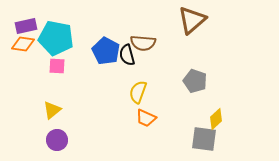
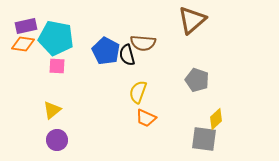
gray pentagon: moved 2 px right, 1 px up
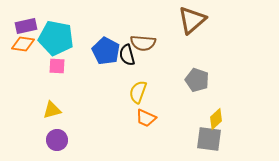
yellow triangle: rotated 24 degrees clockwise
gray square: moved 5 px right
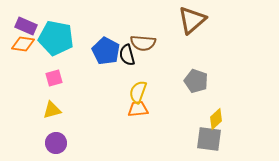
purple rectangle: rotated 35 degrees clockwise
pink square: moved 3 px left, 12 px down; rotated 18 degrees counterclockwise
gray pentagon: moved 1 px left, 1 px down
orange trapezoid: moved 8 px left, 9 px up; rotated 150 degrees clockwise
purple circle: moved 1 px left, 3 px down
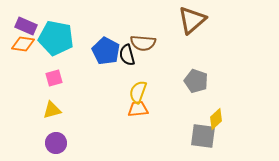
gray square: moved 6 px left, 3 px up
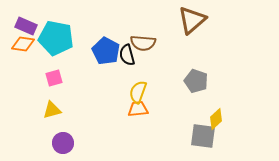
purple circle: moved 7 px right
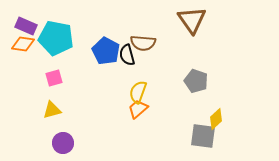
brown triangle: rotated 24 degrees counterclockwise
orange trapezoid: rotated 35 degrees counterclockwise
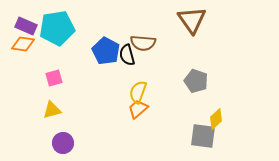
cyan pentagon: moved 1 px right, 10 px up; rotated 20 degrees counterclockwise
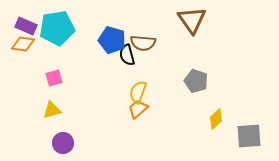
blue pentagon: moved 6 px right, 11 px up; rotated 12 degrees counterclockwise
gray square: moved 46 px right; rotated 12 degrees counterclockwise
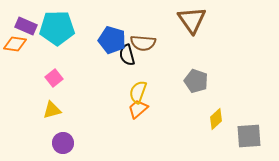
cyan pentagon: rotated 8 degrees clockwise
orange diamond: moved 8 px left
pink square: rotated 24 degrees counterclockwise
